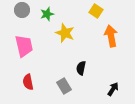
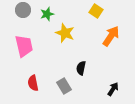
gray circle: moved 1 px right
orange arrow: rotated 45 degrees clockwise
red semicircle: moved 5 px right, 1 px down
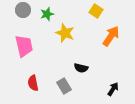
black semicircle: rotated 88 degrees counterclockwise
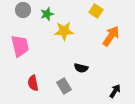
yellow star: moved 1 px left, 2 px up; rotated 24 degrees counterclockwise
pink trapezoid: moved 4 px left
black arrow: moved 2 px right, 2 px down
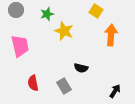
gray circle: moved 7 px left
yellow star: rotated 24 degrees clockwise
orange arrow: moved 1 px up; rotated 30 degrees counterclockwise
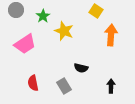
green star: moved 4 px left, 2 px down; rotated 16 degrees counterclockwise
pink trapezoid: moved 5 px right, 2 px up; rotated 70 degrees clockwise
black arrow: moved 4 px left, 5 px up; rotated 32 degrees counterclockwise
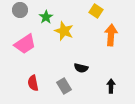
gray circle: moved 4 px right
green star: moved 3 px right, 1 px down
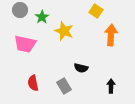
green star: moved 4 px left
pink trapezoid: rotated 45 degrees clockwise
